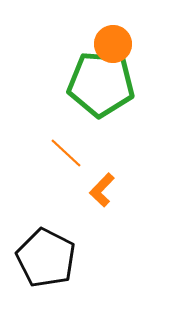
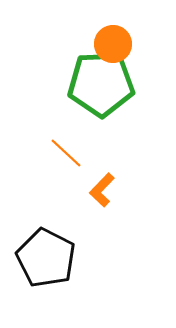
green pentagon: rotated 6 degrees counterclockwise
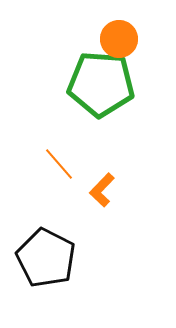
orange circle: moved 6 px right, 5 px up
green pentagon: rotated 6 degrees clockwise
orange line: moved 7 px left, 11 px down; rotated 6 degrees clockwise
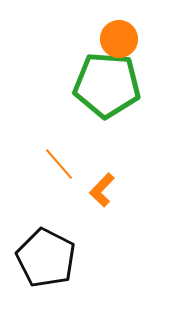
green pentagon: moved 6 px right, 1 px down
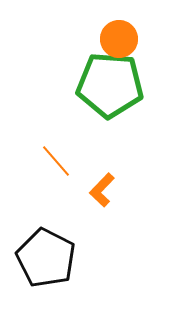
green pentagon: moved 3 px right
orange line: moved 3 px left, 3 px up
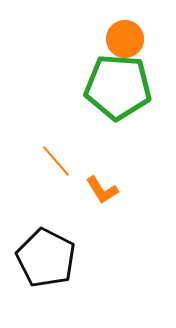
orange circle: moved 6 px right
green pentagon: moved 8 px right, 2 px down
orange L-shape: rotated 76 degrees counterclockwise
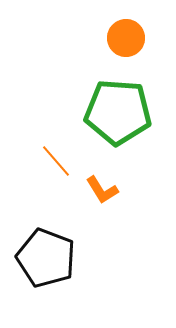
orange circle: moved 1 px right, 1 px up
green pentagon: moved 25 px down
black pentagon: rotated 6 degrees counterclockwise
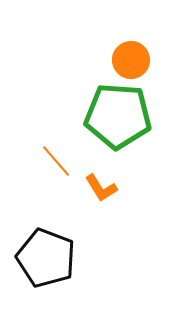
orange circle: moved 5 px right, 22 px down
green pentagon: moved 4 px down
orange L-shape: moved 1 px left, 2 px up
